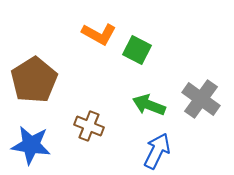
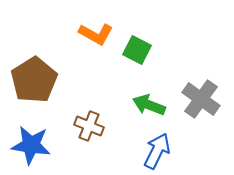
orange L-shape: moved 3 px left
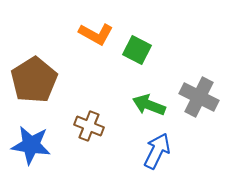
gray cross: moved 2 px left, 2 px up; rotated 9 degrees counterclockwise
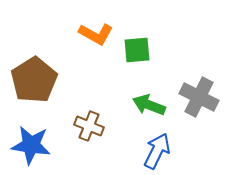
green square: rotated 32 degrees counterclockwise
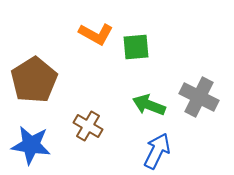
green square: moved 1 px left, 3 px up
brown cross: moved 1 px left; rotated 8 degrees clockwise
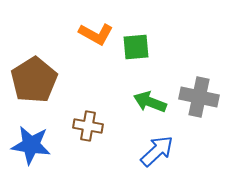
gray cross: rotated 15 degrees counterclockwise
green arrow: moved 1 px right, 3 px up
brown cross: rotated 20 degrees counterclockwise
blue arrow: rotated 21 degrees clockwise
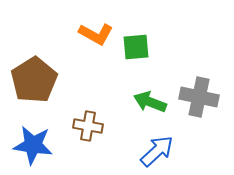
blue star: moved 2 px right
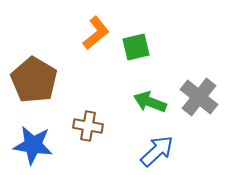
orange L-shape: moved 1 px up; rotated 68 degrees counterclockwise
green square: rotated 8 degrees counterclockwise
brown pentagon: rotated 9 degrees counterclockwise
gray cross: rotated 27 degrees clockwise
